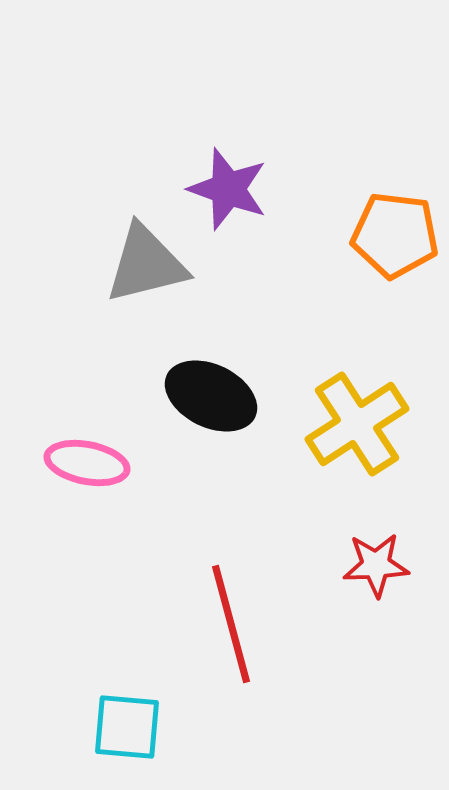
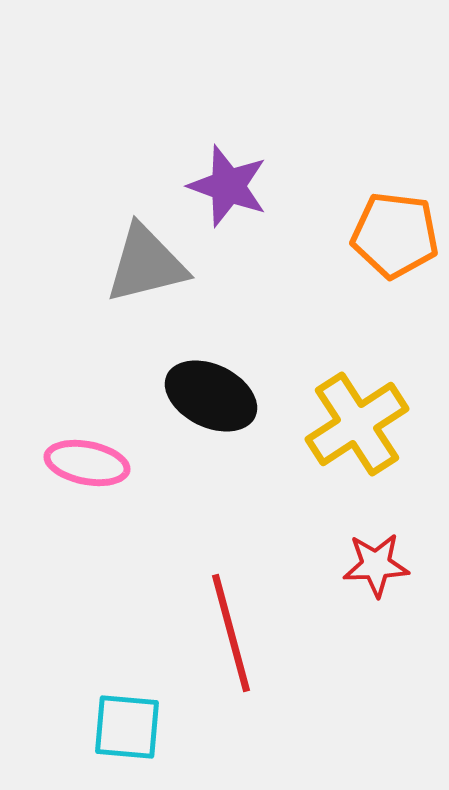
purple star: moved 3 px up
red line: moved 9 px down
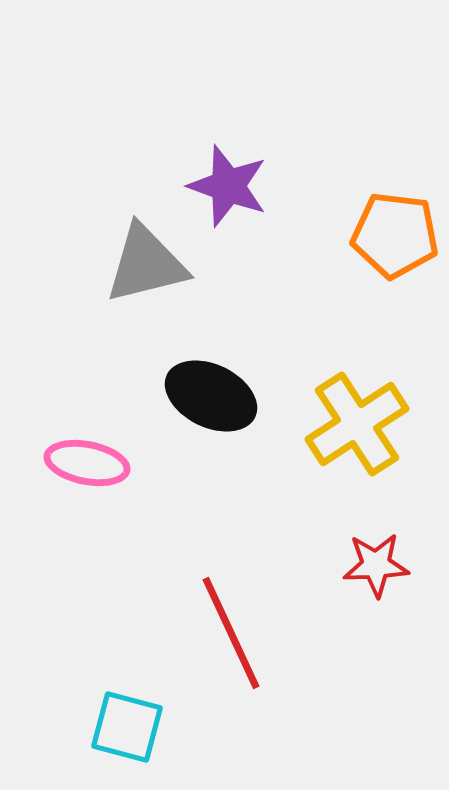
red line: rotated 10 degrees counterclockwise
cyan square: rotated 10 degrees clockwise
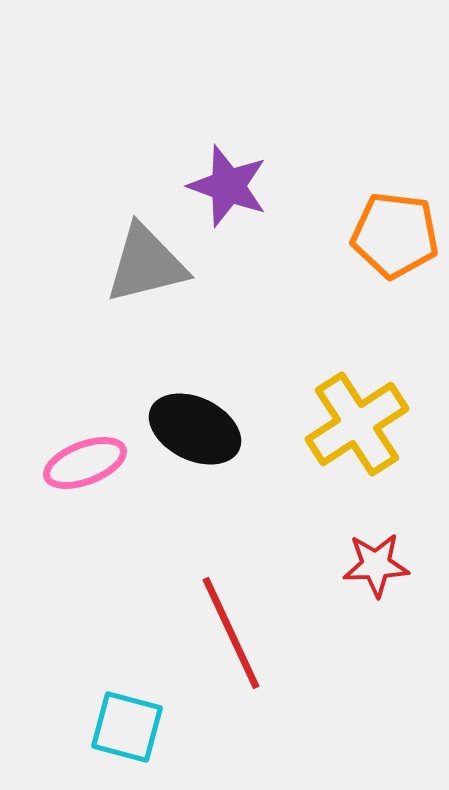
black ellipse: moved 16 px left, 33 px down
pink ellipse: moved 2 px left; rotated 32 degrees counterclockwise
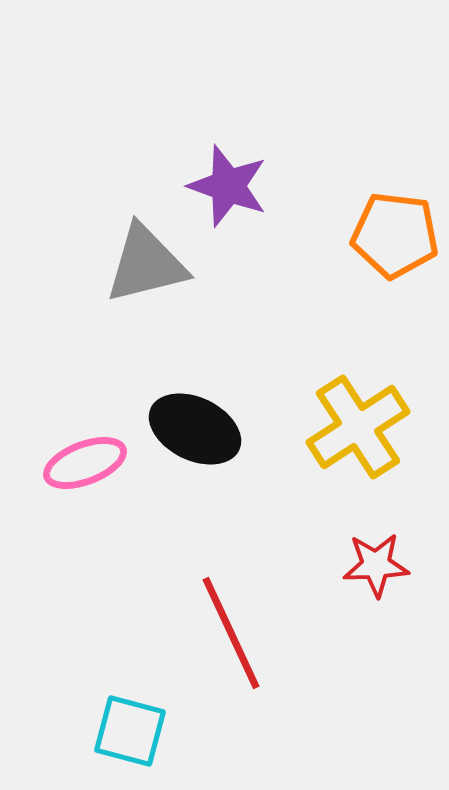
yellow cross: moved 1 px right, 3 px down
cyan square: moved 3 px right, 4 px down
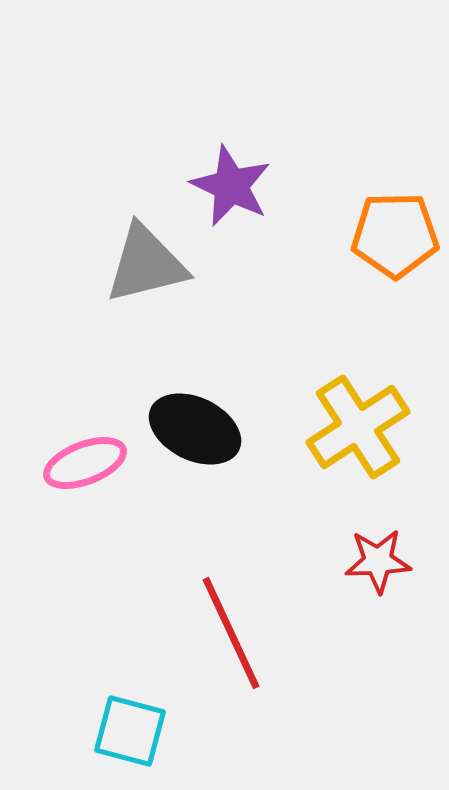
purple star: moved 3 px right; rotated 6 degrees clockwise
orange pentagon: rotated 8 degrees counterclockwise
red star: moved 2 px right, 4 px up
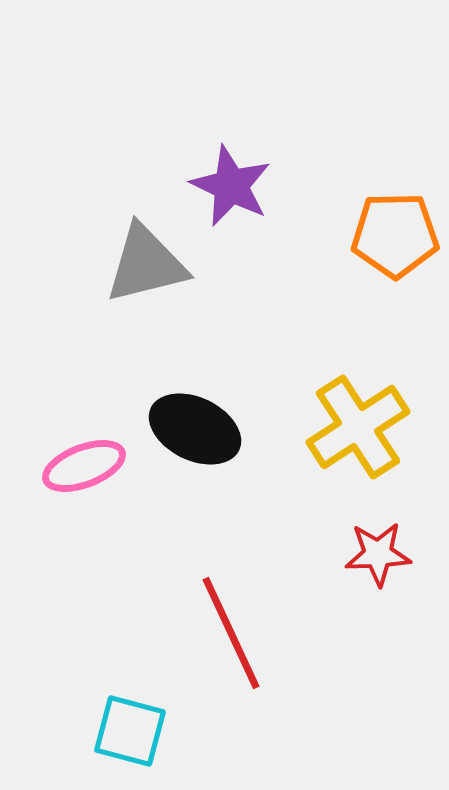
pink ellipse: moved 1 px left, 3 px down
red star: moved 7 px up
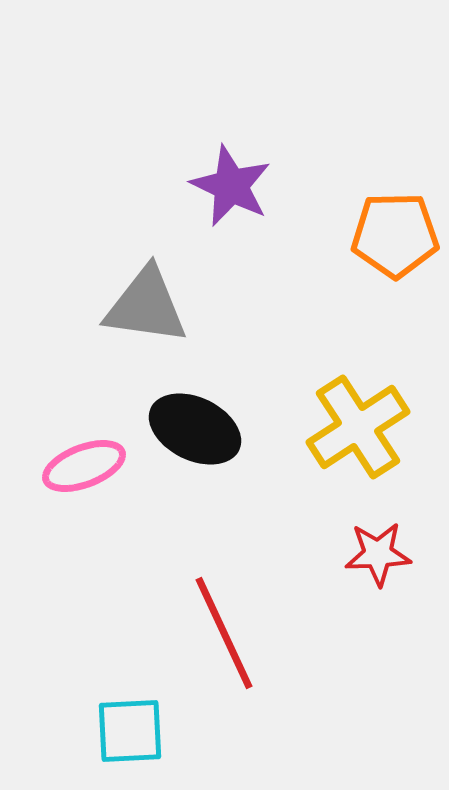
gray triangle: moved 42 px down; rotated 22 degrees clockwise
red line: moved 7 px left
cyan square: rotated 18 degrees counterclockwise
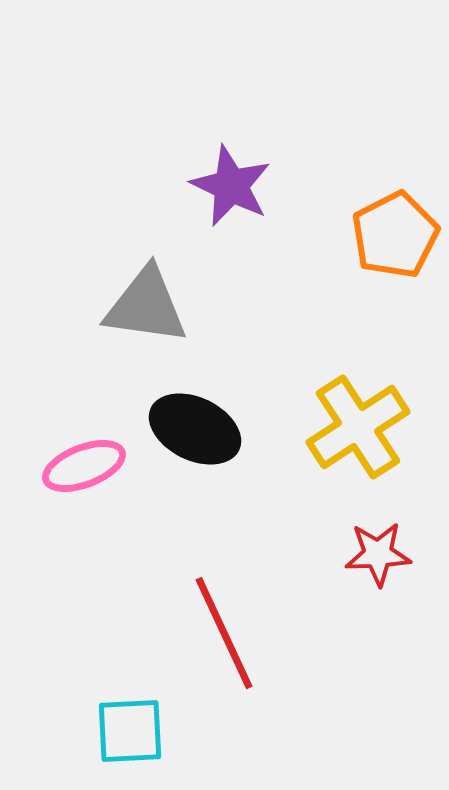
orange pentagon: rotated 26 degrees counterclockwise
